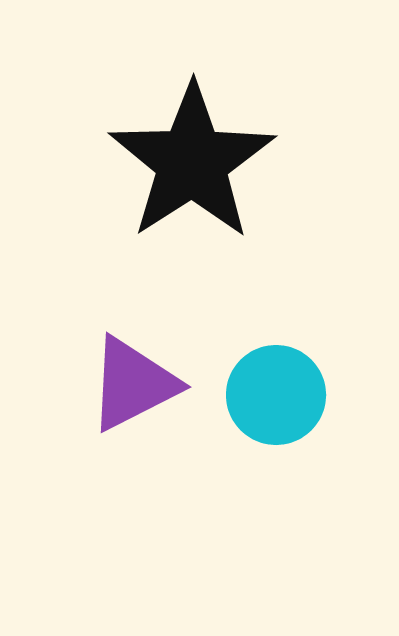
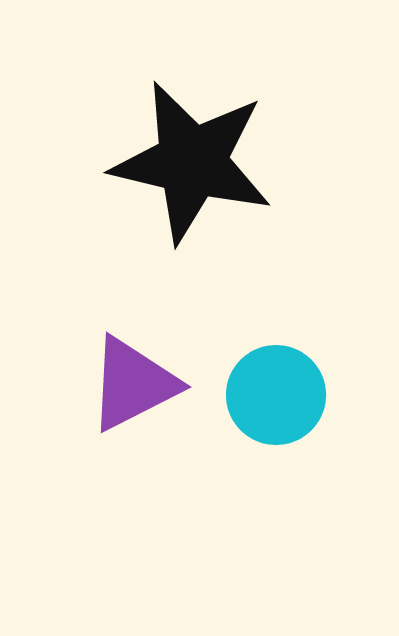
black star: rotated 26 degrees counterclockwise
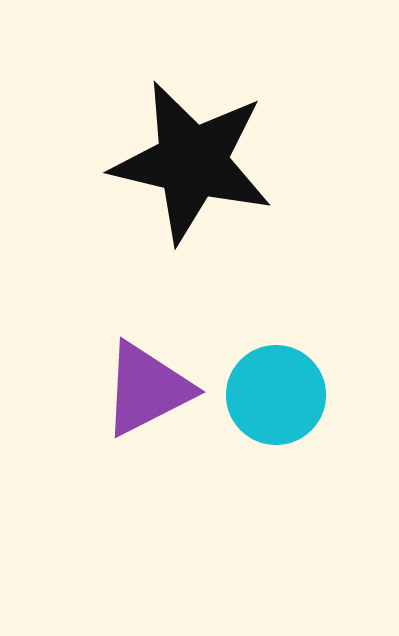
purple triangle: moved 14 px right, 5 px down
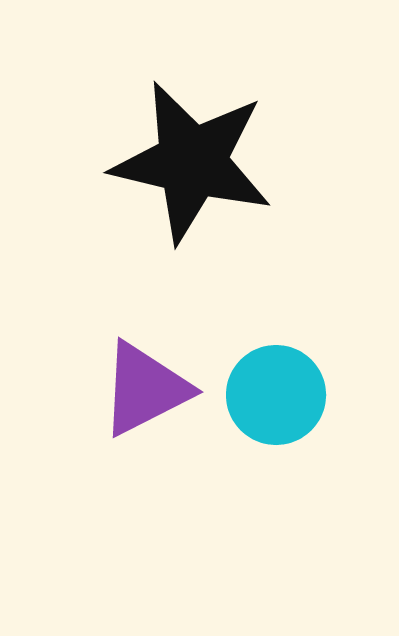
purple triangle: moved 2 px left
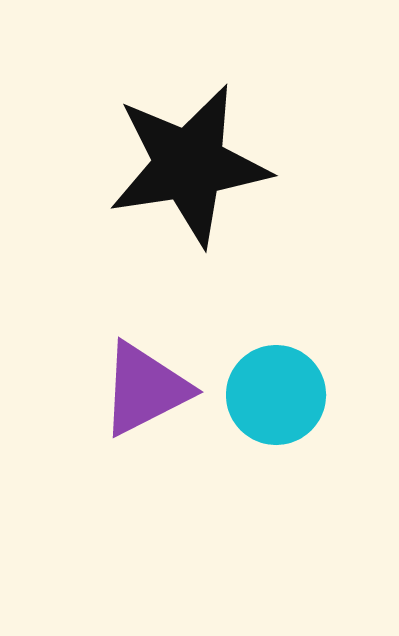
black star: moved 3 px left, 3 px down; rotated 22 degrees counterclockwise
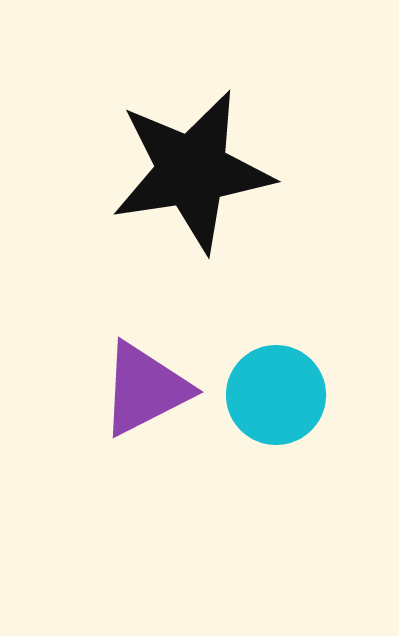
black star: moved 3 px right, 6 px down
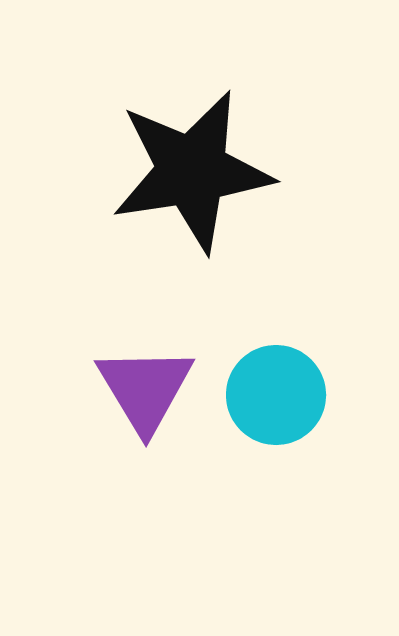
purple triangle: rotated 34 degrees counterclockwise
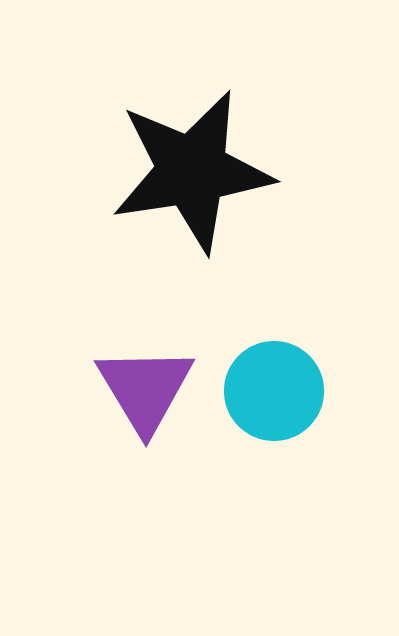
cyan circle: moved 2 px left, 4 px up
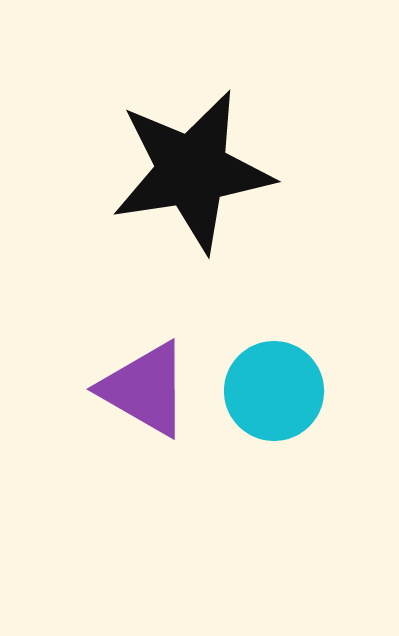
purple triangle: rotated 29 degrees counterclockwise
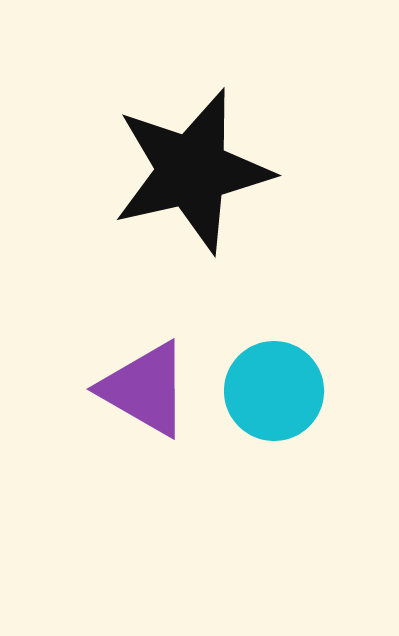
black star: rotated 4 degrees counterclockwise
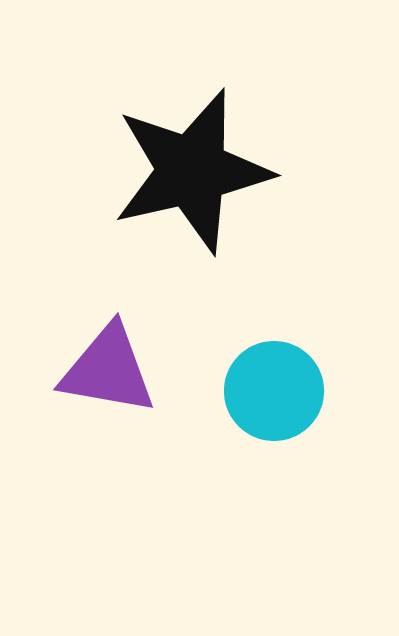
purple triangle: moved 37 px left, 19 px up; rotated 20 degrees counterclockwise
